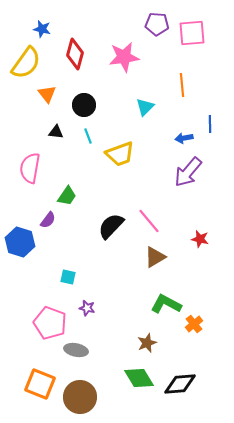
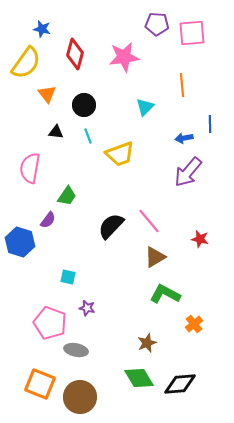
green L-shape: moved 1 px left, 10 px up
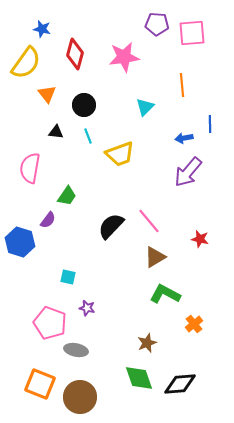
green diamond: rotated 12 degrees clockwise
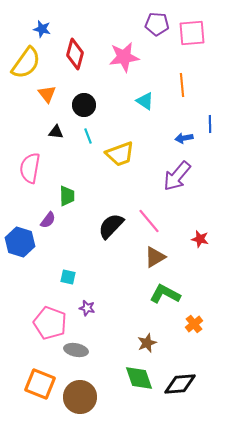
cyan triangle: moved 6 px up; rotated 42 degrees counterclockwise
purple arrow: moved 11 px left, 4 px down
green trapezoid: rotated 35 degrees counterclockwise
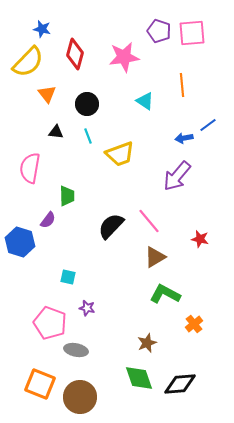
purple pentagon: moved 2 px right, 7 px down; rotated 15 degrees clockwise
yellow semicircle: moved 2 px right, 1 px up; rotated 8 degrees clockwise
black circle: moved 3 px right, 1 px up
blue line: moved 2 px left, 1 px down; rotated 54 degrees clockwise
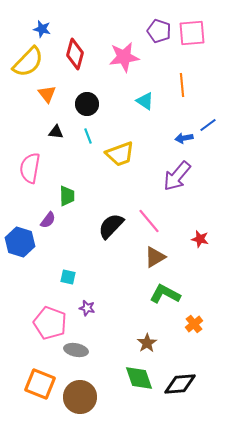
brown star: rotated 12 degrees counterclockwise
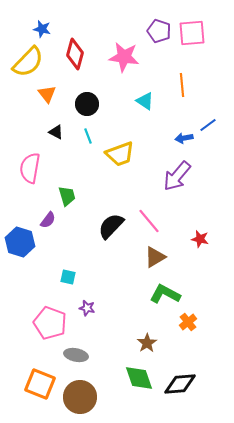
pink star: rotated 16 degrees clockwise
black triangle: rotated 21 degrees clockwise
green trapezoid: rotated 15 degrees counterclockwise
orange cross: moved 6 px left, 2 px up
gray ellipse: moved 5 px down
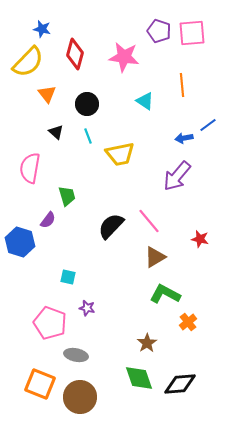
black triangle: rotated 14 degrees clockwise
yellow trapezoid: rotated 8 degrees clockwise
